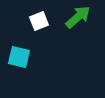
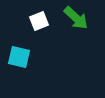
green arrow: moved 2 px left, 1 px down; rotated 84 degrees clockwise
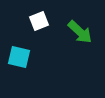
green arrow: moved 4 px right, 14 px down
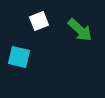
green arrow: moved 2 px up
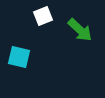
white square: moved 4 px right, 5 px up
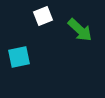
cyan square: rotated 25 degrees counterclockwise
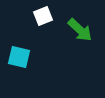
cyan square: rotated 25 degrees clockwise
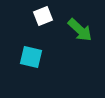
cyan square: moved 12 px right
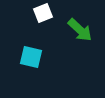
white square: moved 3 px up
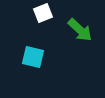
cyan square: moved 2 px right
